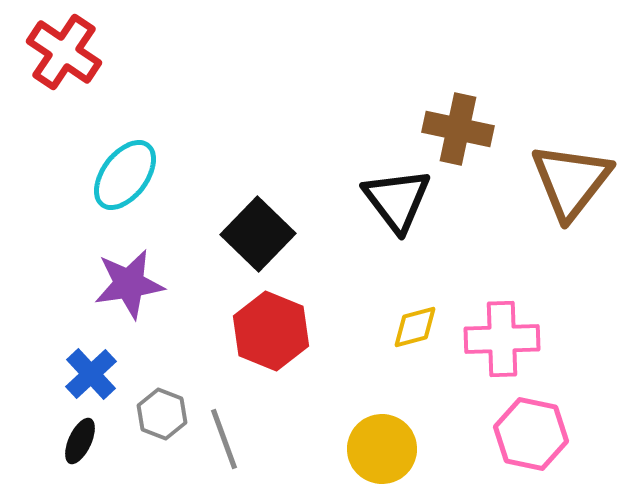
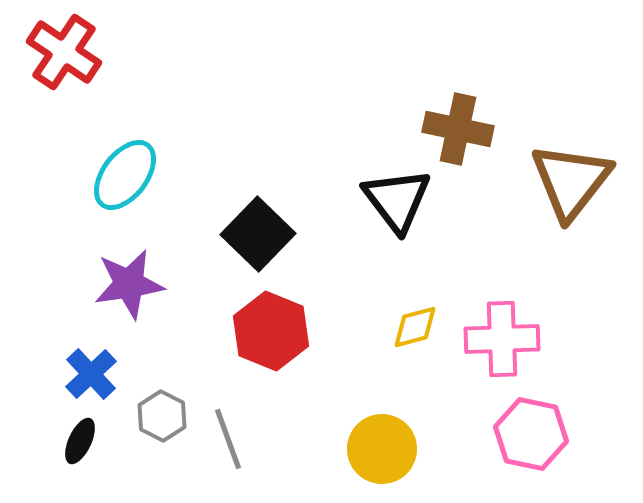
gray hexagon: moved 2 px down; rotated 6 degrees clockwise
gray line: moved 4 px right
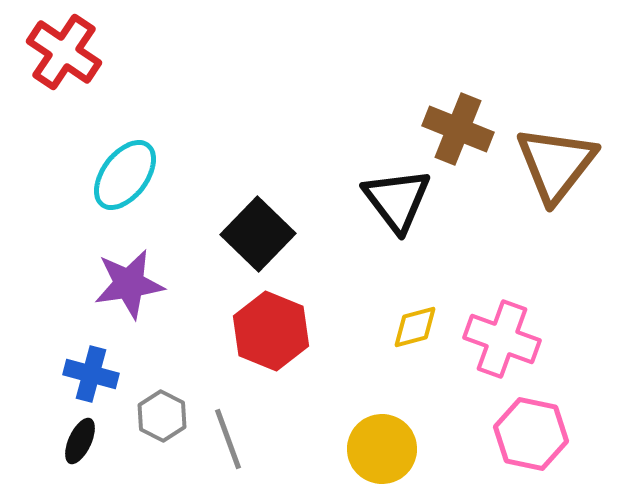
brown cross: rotated 10 degrees clockwise
brown triangle: moved 15 px left, 17 px up
pink cross: rotated 22 degrees clockwise
blue cross: rotated 32 degrees counterclockwise
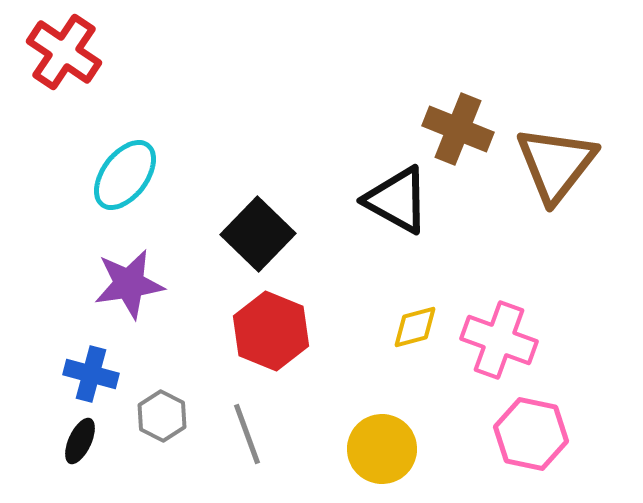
black triangle: rotated 24 degrees counterclockwise
pink cross: moved 3 px left, 1 px down
gray line: moved 19 px right, 5 px up
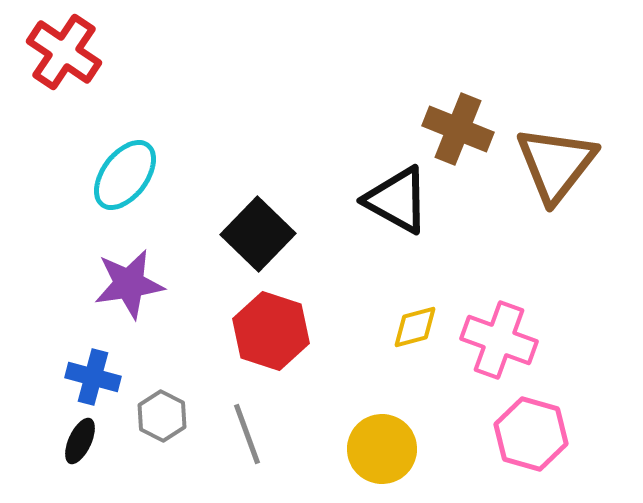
red hexagon: rotated 4 degrees counterclockwise
blue cross: moved 2 px right, 3 px down
pink hexagon: rotated 4 degrees clockwise
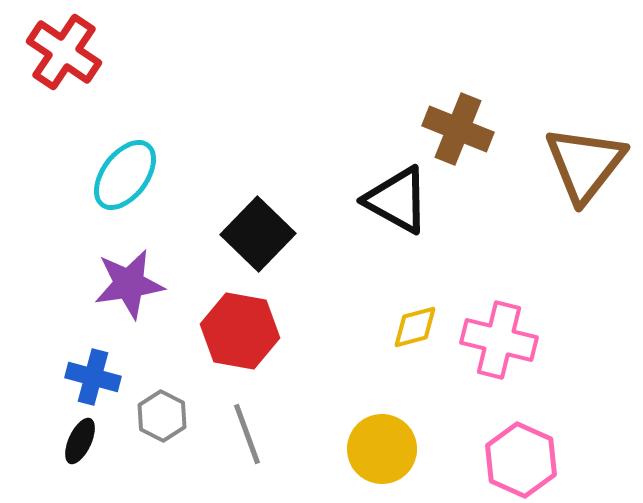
brown triangle: moved 29 px right
red hexagon: moved 31 px left; rotated 8 degrees counterclockwise
pink cross: rotated 6 degrees counterclockwise
pink hexagon: moved 10 px left, 26 px down; rotated 8 degrees clockwise
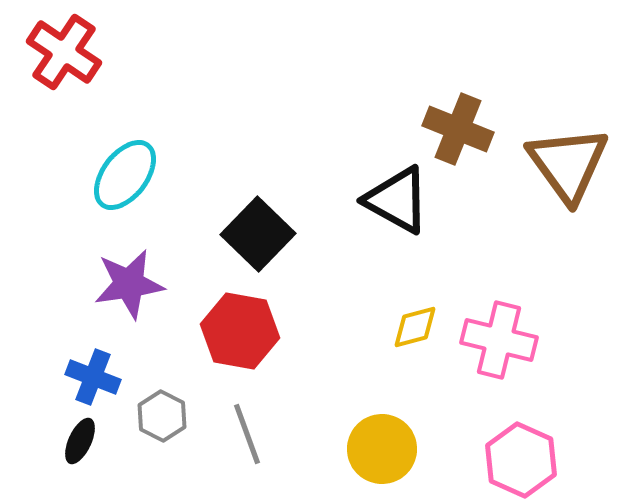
brown triangle: moved 17 px left; rotated 14 degrees counterclockwise
blue cross: rotated 6 degrees clockwise
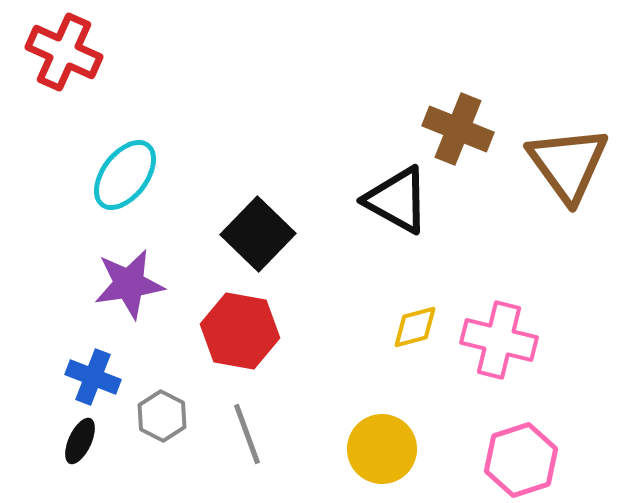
red cross: rotated 10 degrees counterclockwise
pink hexagon: rotated 18 degrees clockwise
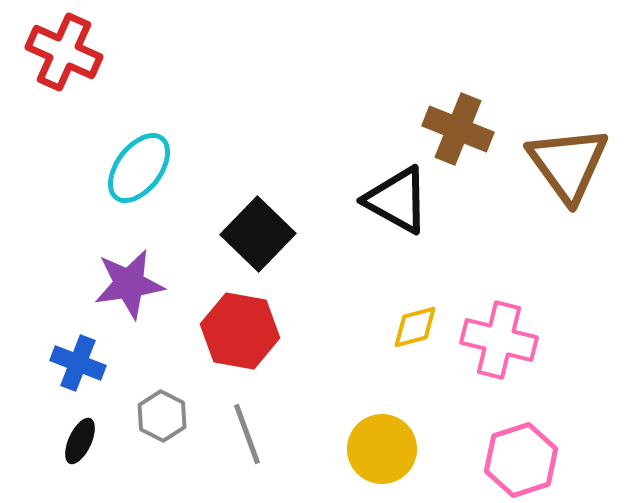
cyan ellipse: moved 14 px right, 7 px up
blue cross: moved 15 px left, 14 px up
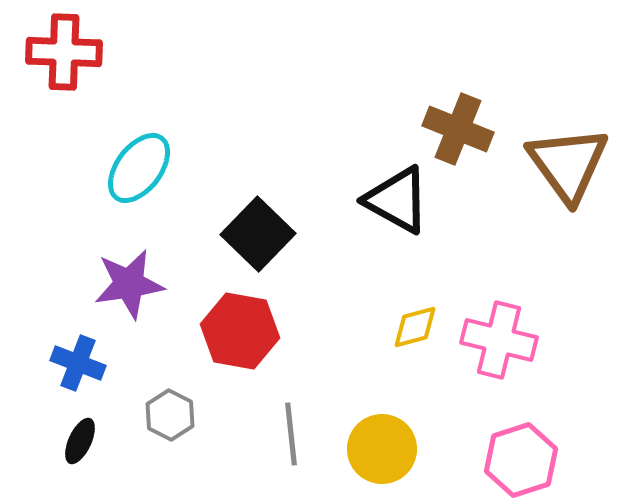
red cross: rotated 22 degrees counterclockwise
gray hexagon: moved 8 px right, 1 px up
gray line: moved 44 px right; rotated 14 degrees clockwise
